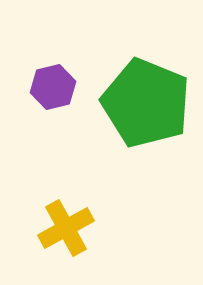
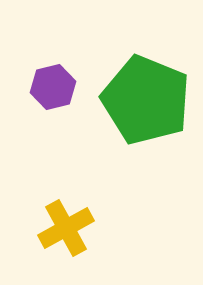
green pentagon: moved 3 px up
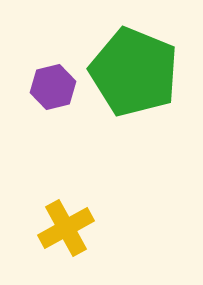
green pentagon: moved 12 px left, 28 px up
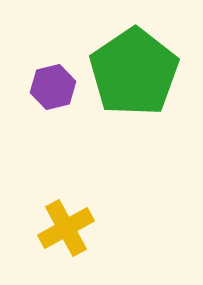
green pentagon: rotated 16 degrees clockwise
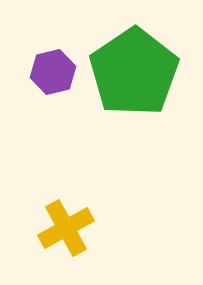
purple hexagon: moved 15 px up
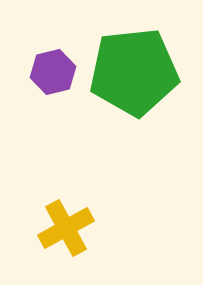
green pentagon: rotated 28 degrees clockwise
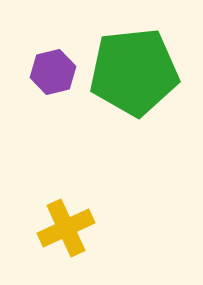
yellow cross: rotated 4 degrees clockwise
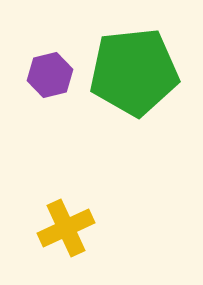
purple hexagon: moved 3 px left, 3 px down
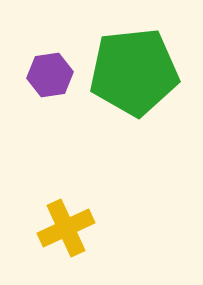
purple hexagon: rotated 6 degrees clockwise
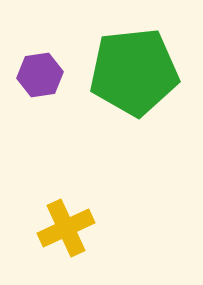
purple hexagon: moved 10 px left
